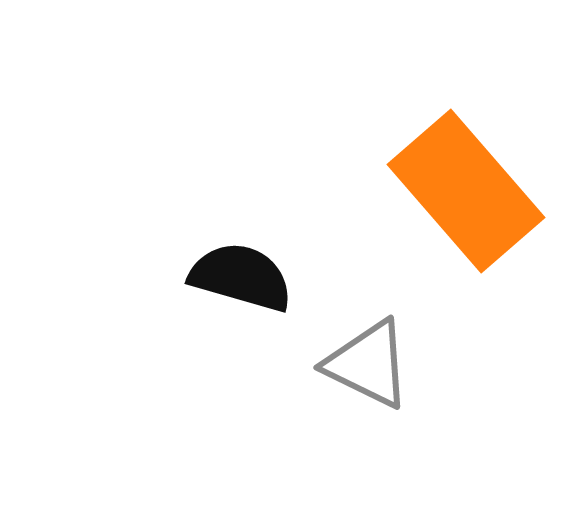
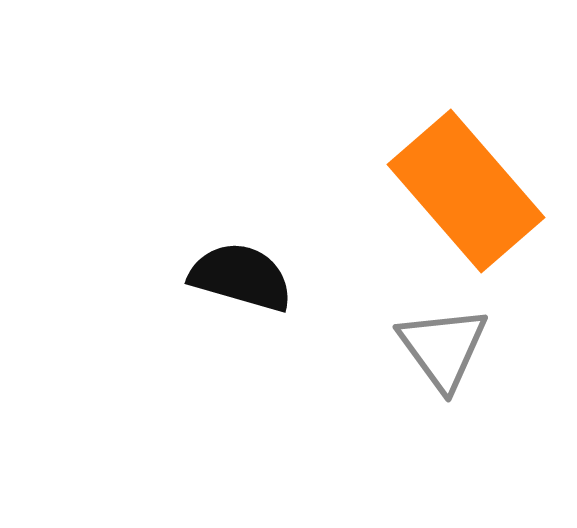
gray triangle: moved 75 px right, 16 px up; rotated 28 degrees clockwise
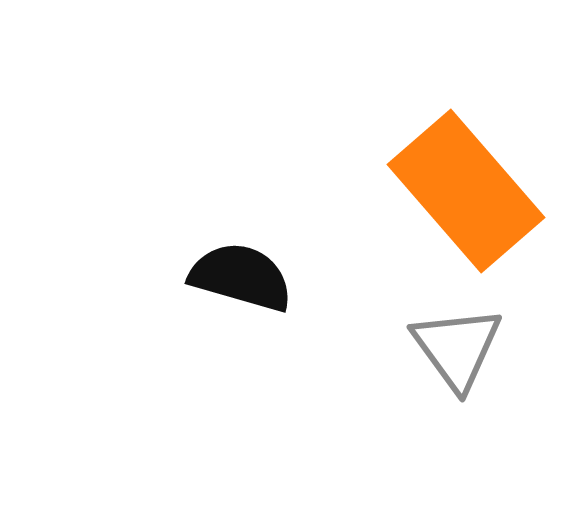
gray triangle: moved 14 px right
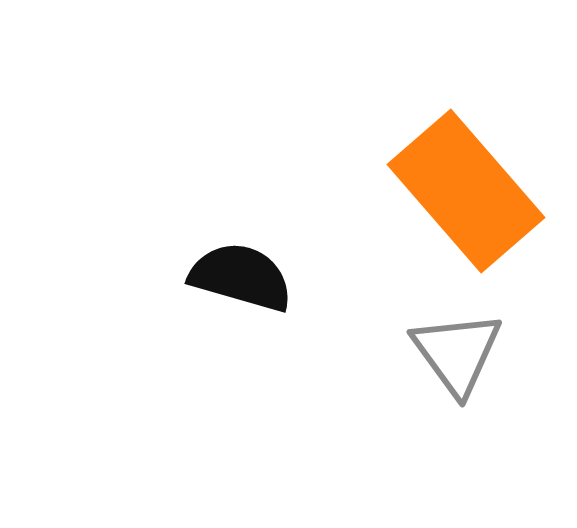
gray triangle: moved 5 px down
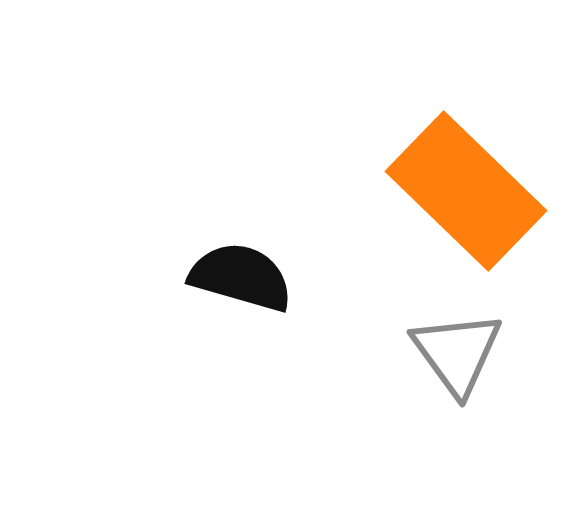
orange rectangle: rotated 5 degrees counterclockwise
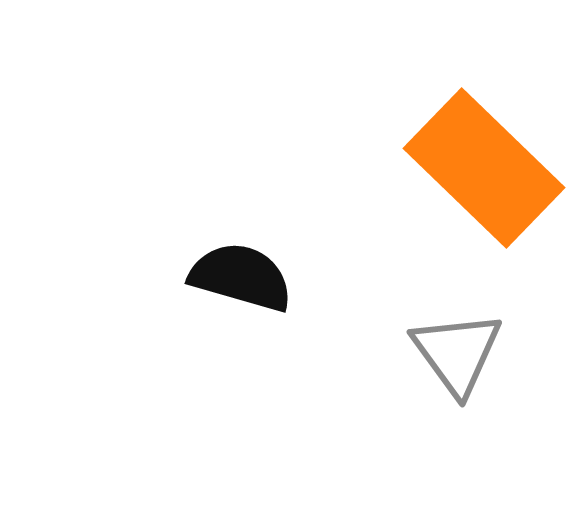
orange rectangle: moved 18 px right, 23 px up
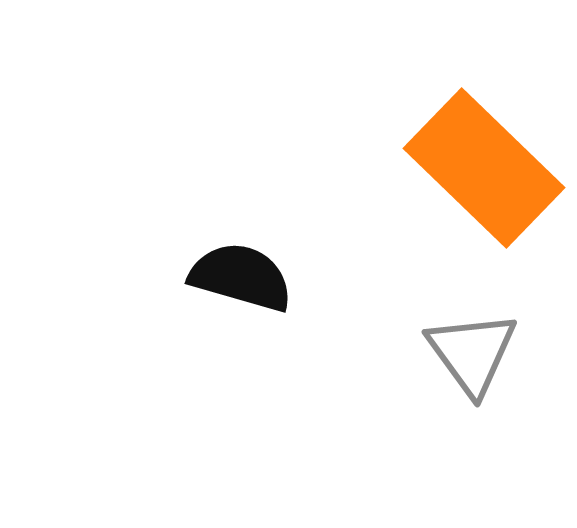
gray triangle: moved 15 px right
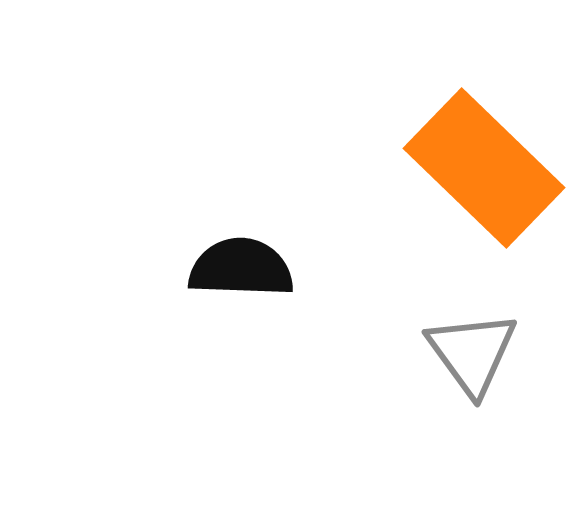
black semicircle: moved 9 px up; rotated 14 degrees counterclockwise
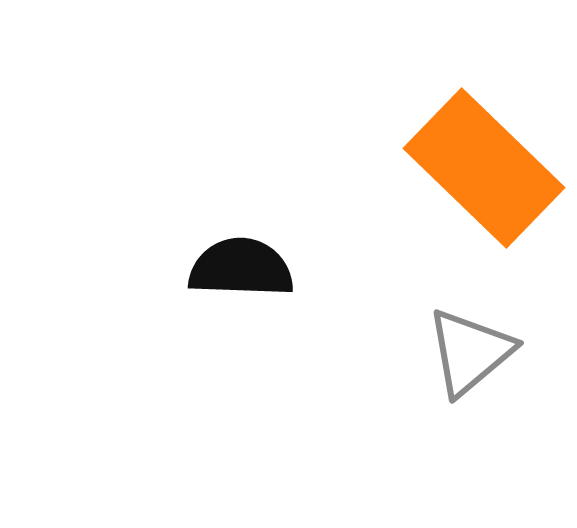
gray triangle: moved 2 px left, 1 px up; rotated 26 degrees clockwise
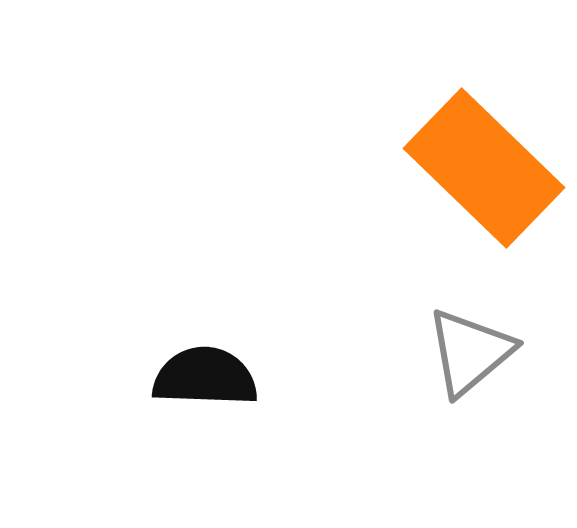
black semicircle: moved 36 px left, 109 px down
